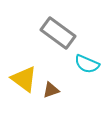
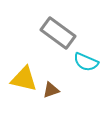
cyan semicircle: moved 1 px left, 2 px up
yellow triangle: rotated 24 degrees counterclockwise
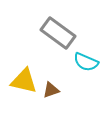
yellow triangle: moved 2 px down
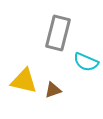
gray rectangle: rotated 68 degrees clockwise
brown triangle: moved 2 px right
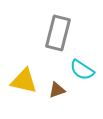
cyan semicircle: moved 4 px left, 8 px down; rotated 10 degrees clockwise
brown triangle: moved 4 px right
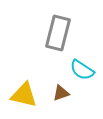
yellow triangle: moved 14 px down
brown triangle: moved 4 px right, 3 px down
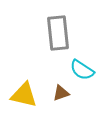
gray rectangle: rotated 20 degrees counterclockwise
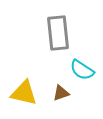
yellow triangle: moved 2 px up
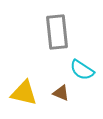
gray rectangle: moved 1 px left, 1 px up
brown triangle: rotated 42 degrees clockwise
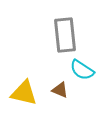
gray rectangle: moved 8 px right, 3 px down
brown triangle: moved 1 px left, 3 px up
